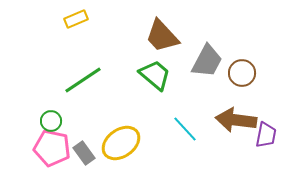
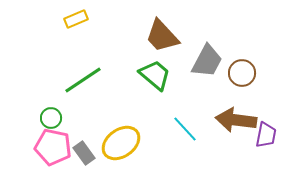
green circle: moved 3 px up
pink pentagon: moved 1 px right, 1 px up
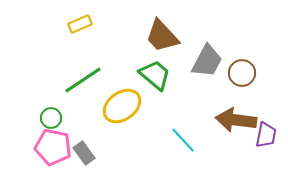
yellow rectangle: moved 4 px right, 5 px down
cyan line: moved 2 px left, 11 px down
yellow ellipse: moved 1 px right, 37 px up
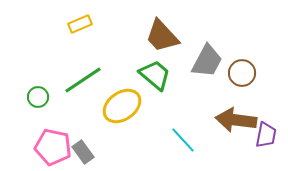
green circle: moved 13 px left, 21 px up
gray rectangle: moved 1 px left, 1 px up
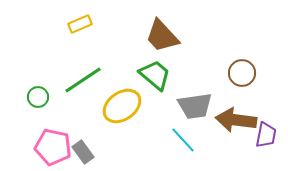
gray trapezoid: moved 12 px left, 45 px down; rotated 54 degrees clockwise
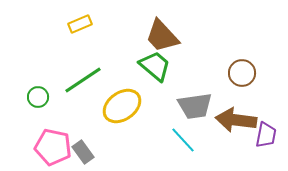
green trapezoid: moved 9 px up
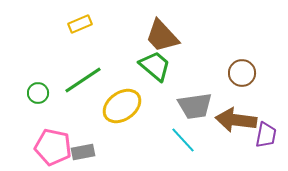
green circle: moved 4 px up
gray rectangle: rotated 65 degrees counterclockwise
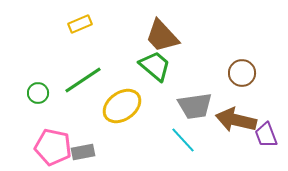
brown arrow: rotated 6 degrees clockwise
purple trapezoid: rotated 148 degrees clockwise
